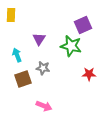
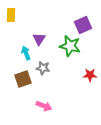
green star: moved 1 px left
cyan arrow: moved 9 px right, 2 px up
red star: moved 1 px right, 1 px down
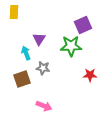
yellow rectangle: moved 3 px right, 3 px up
green star: moved 1 px right; rotated 15 degrees counterclockwise
brown square: moved 1 px left
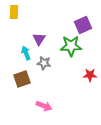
gray star: moved 1 px right, 5 px up
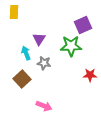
brown square: rotated 24 degrees counterclockwise
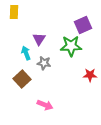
pink arrow: moved 1 px right, 1 px up
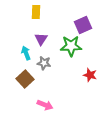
yellow rectangle: moved 22 px right
purple triangle: moved 2 px right
red star: rotated 16 degrees clockwise
brown square: moved 3 px right
